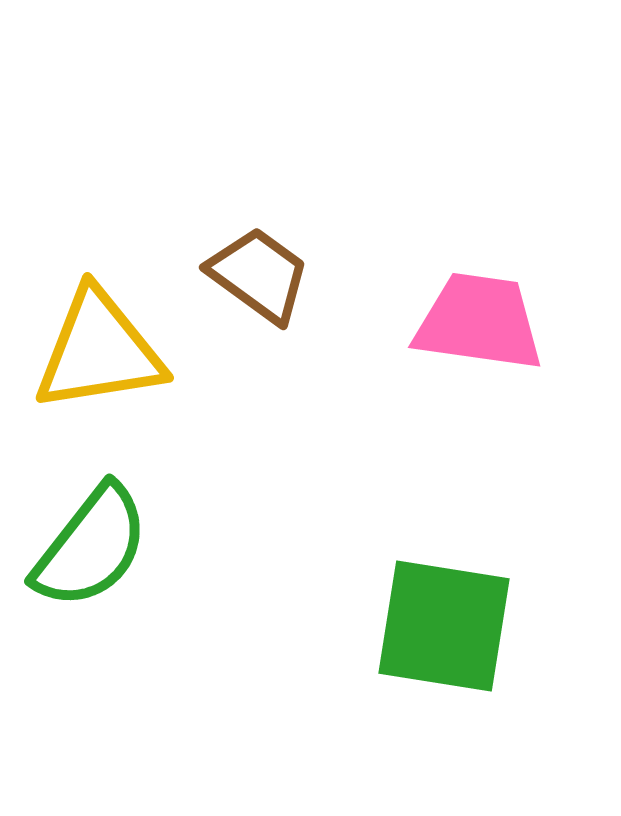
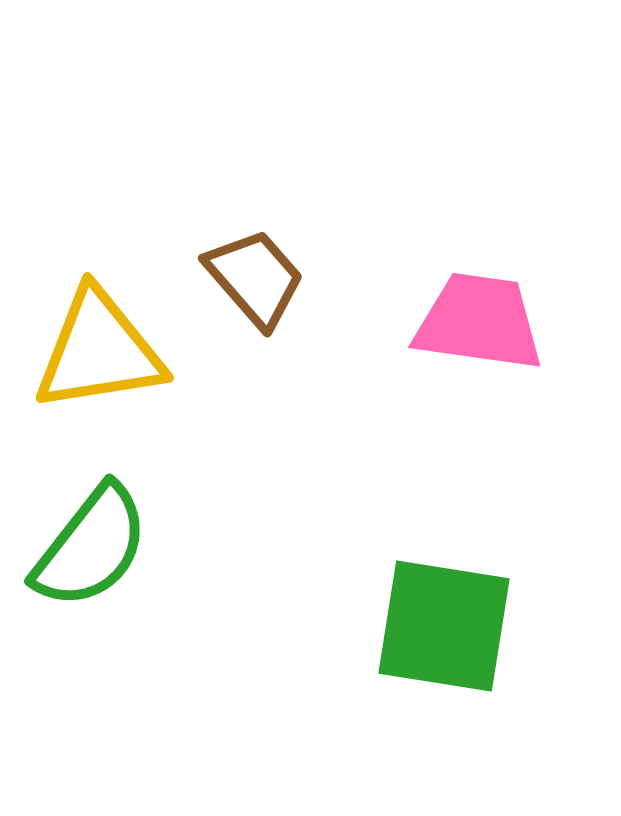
brown trapezoid: moved 4 px left, 3 px down; rotated 13 degrees clockwise
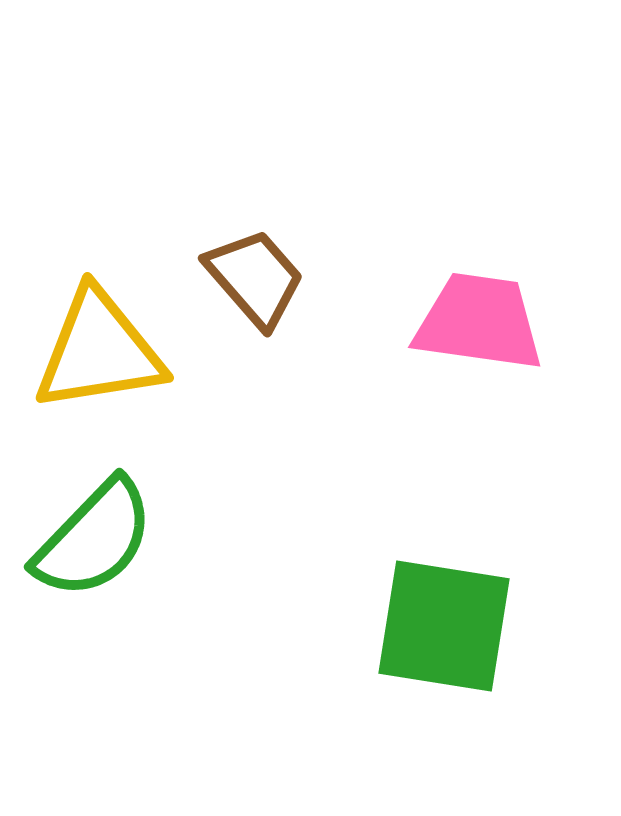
green semicircle: moved 3 px right, 8 px up; rotated 6 degrees clockwise
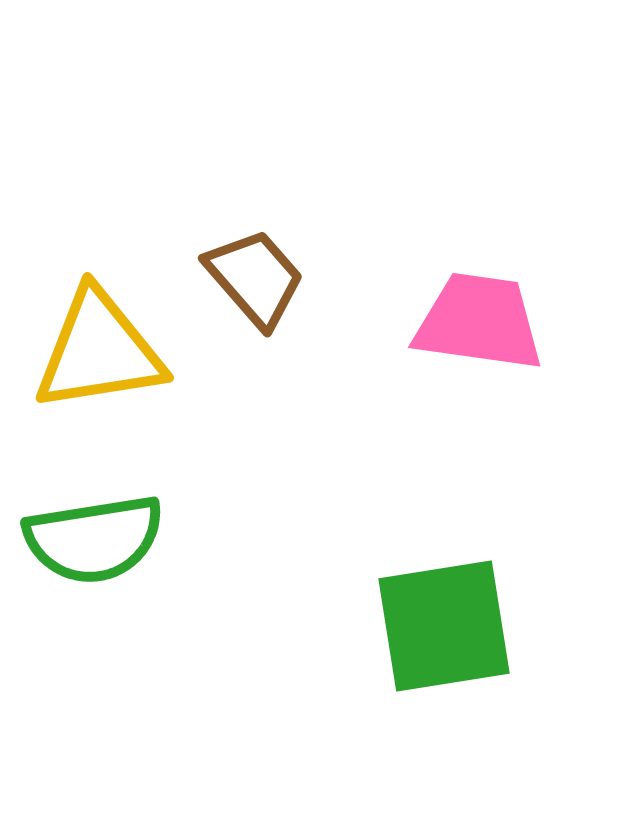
green semicircle: rotated 37 degrees clockwise
green square: rotated 18 degrees counterclockwise
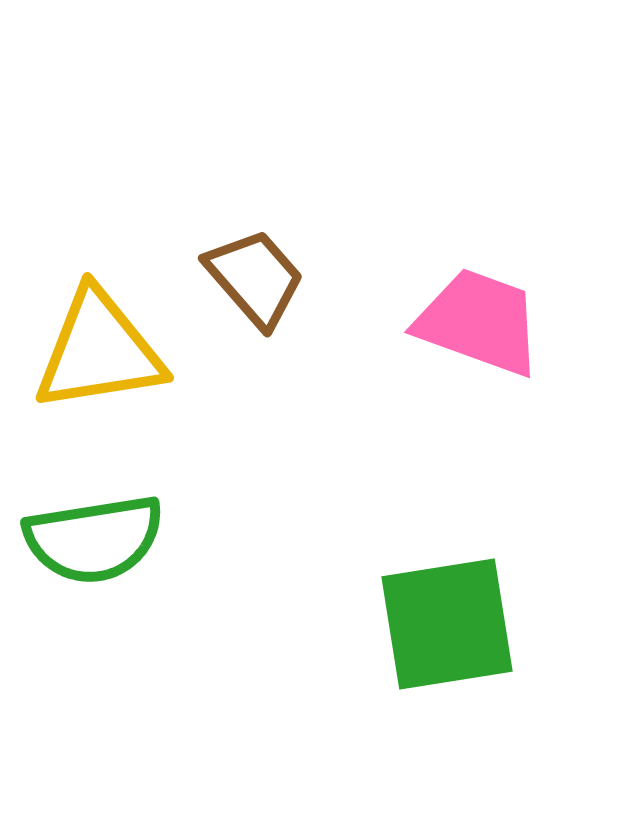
pink trapezoid: rotated 12 degrees clockwise
green square: moved 3 px right, 2 px up
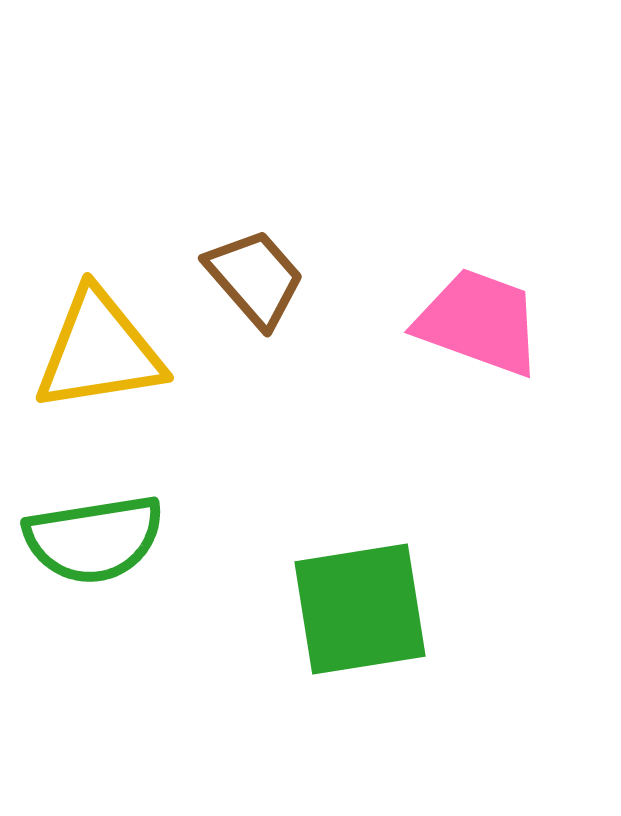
green square: moved 87 px left, 15 px up
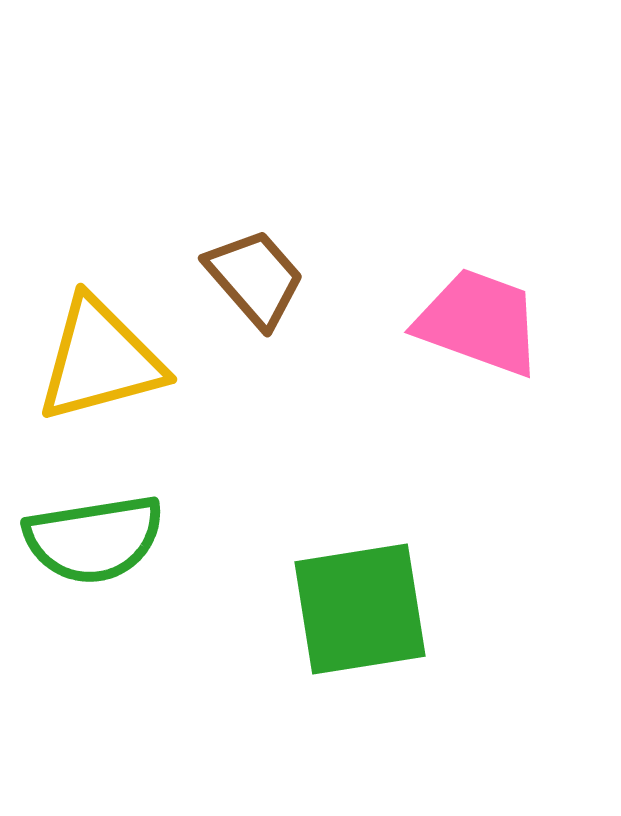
yellow triangle: moved 1 px right, 9 px down; rotated 6 degrees counterclockwise
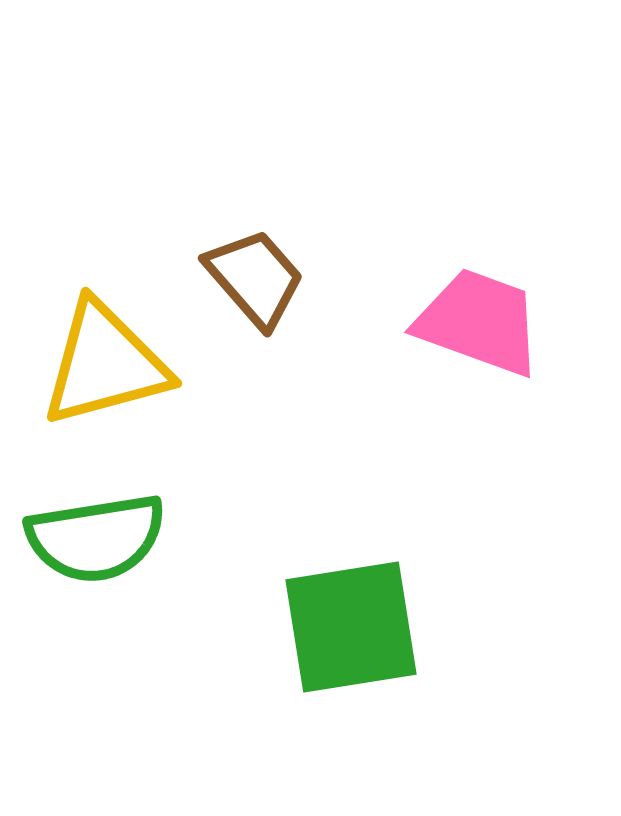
yellow triangle: moved 5 px right, 4 px down
green semicircle: moved 2 px right, 1 px up
green square: moved 9 px left, 18 px down
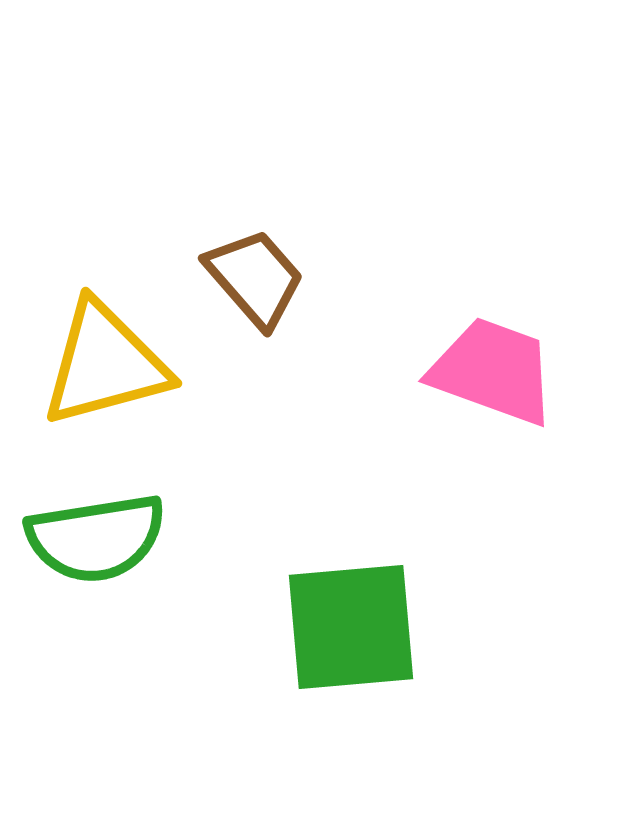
pink trapezoid: moved 14 px right, 49 px down
green square: rotated 4 degrees clockwise
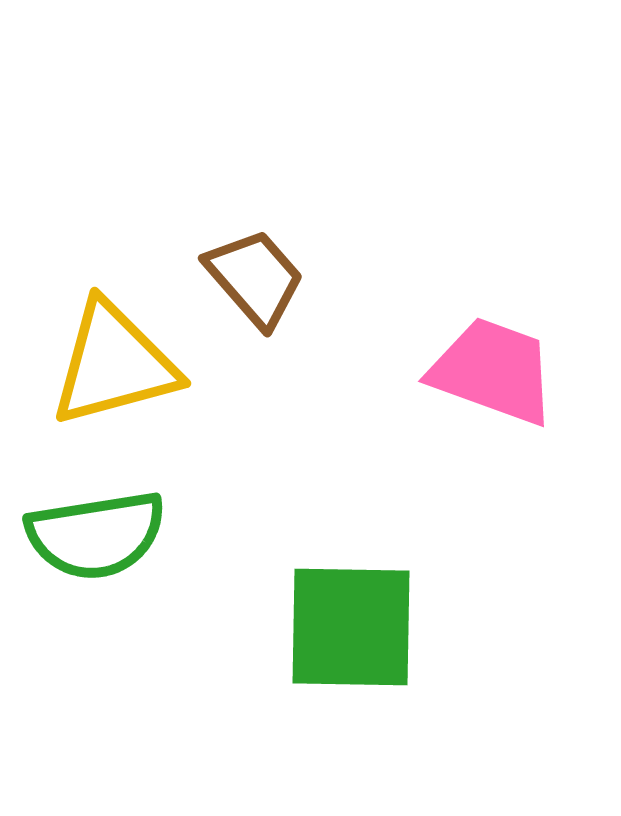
yellow triangle: moved 9 px right
green semicircle: moved 3 px up
green square: rotated 6 degrees clockwise
